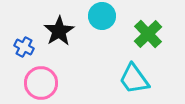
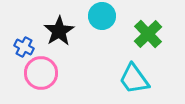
pink circle: moved 10 px up
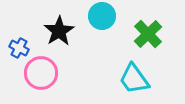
blue cross: moved 5 px left, 1 px down
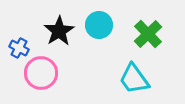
cyan circle: moved 3 px left, 9 px down
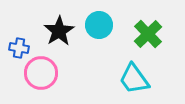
blue cross: rotated 18 degrees counterclockwise
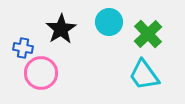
cyan circle: moved 10 px right, 3 px up
black star: moved 2 px right, 2 px up
blue cross: moved 4 px right
cyan trapezoid: moved 10 px right, 4 px up
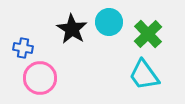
black star: moved 11 px right; rotated 8 degrees counterclockwise
pink circle: moved 1 px left, 5 px down
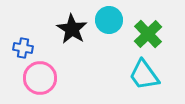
cyan circle: moved 2 px up
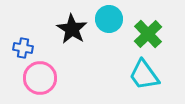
cyan circle: moved 1 px up
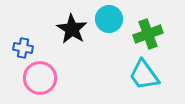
green cross: rotated 24 degrees clockwise
